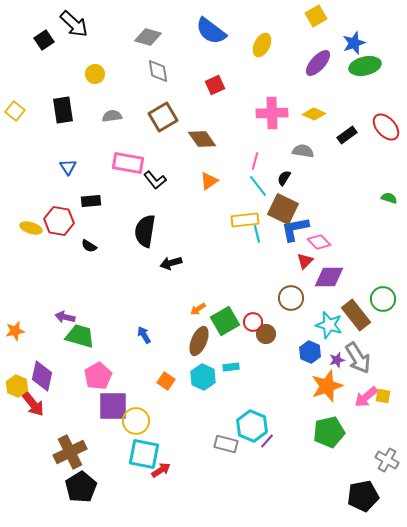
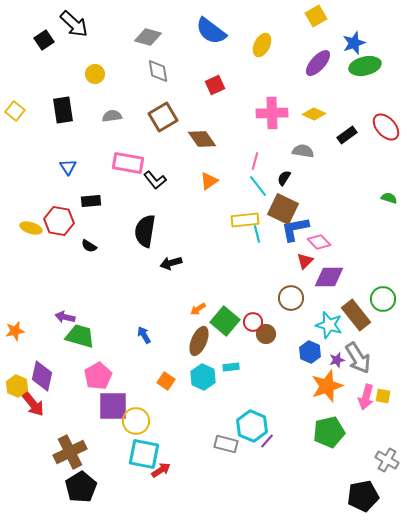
green square at (225, 321): rotated 20 degrees counterclockwise
pink arrow at (366, 397): rotated 35 degrees counterclockwise
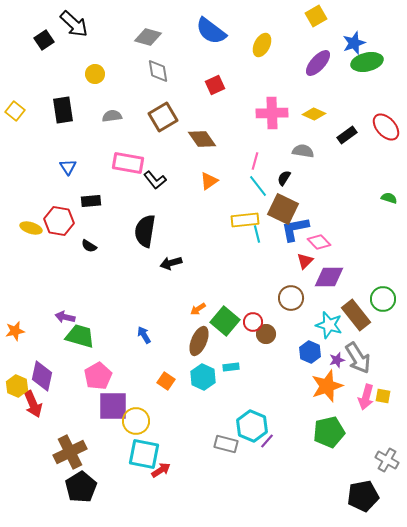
green ellipse at (365, 66): moved 2 px right, 4 px up
red arrow at (33, 404): rotated 16 degrees clockwise
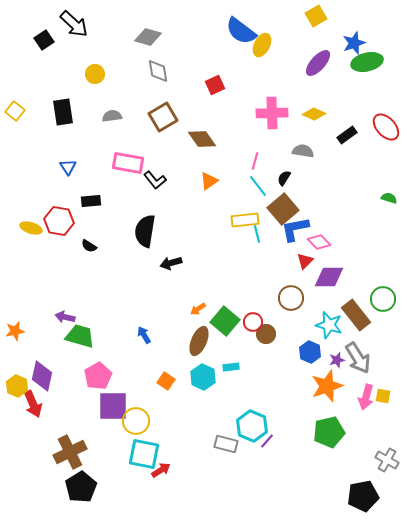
blue semicircle at (211, 31): moved 30 px right
black rectangle at (63, 110): moved 2 px down
brown square at (283, 209): rotated 24 degrees clockwise
